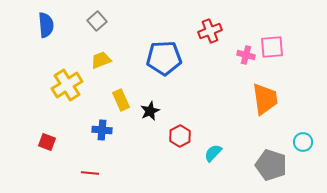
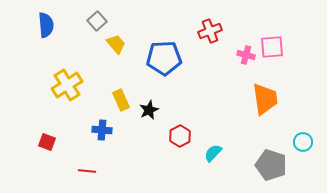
yellow trapezoid: moved 15 px right, 16 px up; rotated 70 degrees clockwise
black star: moved 1 px left, 1 px up
red line: moved 3 px left, 2 px up
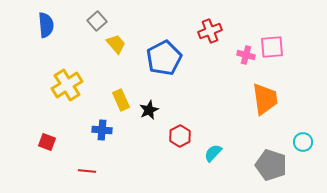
blue pentagon: rotated 24 degrees counterclockwise
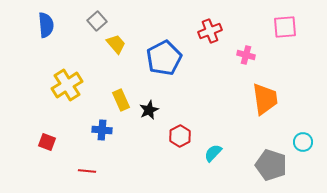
pink square: moved 13 px right, 20 px up
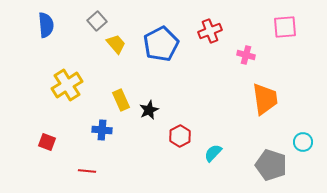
blue pentagon: moved 3 px left, 14 px up
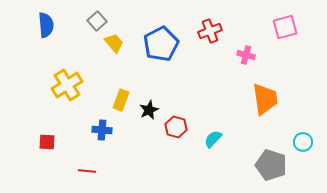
pink square: rotated 10 degrees counterclockwise
yellow trapezoid: moved 2 px left, 1 px up
yellow rectangle: rotated 45 degrees clockwise
red hexagon: moved 4 px left, 9 px up; rotated 15 degrees counterclockwise
red square: rotated 18 degrees counterclockwise
cyan semicircle: moved 14 px up
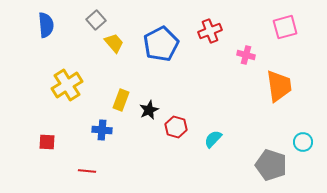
gray square: moved 1 px left, 1 px up
orange trapezoid: moved 14 px right, 13 px up
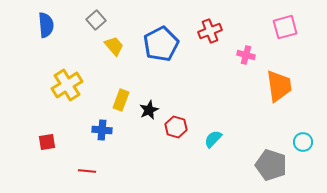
yellow trapezoid: moved 3 px down
red square: rotated 12 degrees counterclockwise
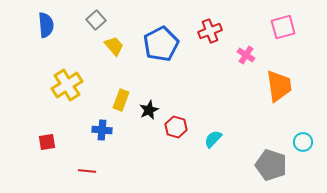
pink square: moved 2 px left
pink cross: rotated 18 degrees clockwise
